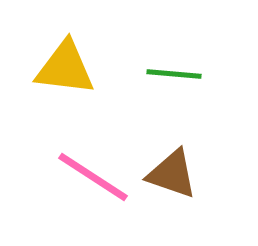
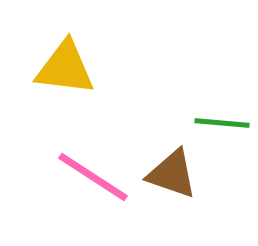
green line: moved 48 px right, 49 px down
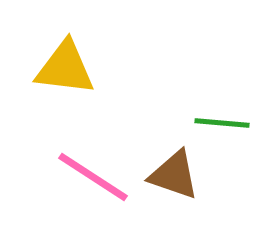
brown triangle: moved 2 px right, 1 px down
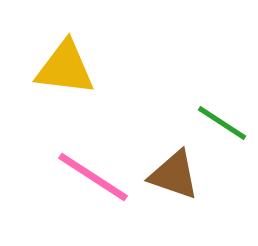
green line: rotated 28 degrees clockwise
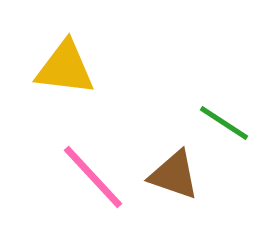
green line: moved 2 px right
pink line: rotated 14 degrees clockwise
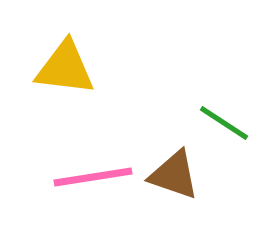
pink line: rotated 56 degrees counterclockwise
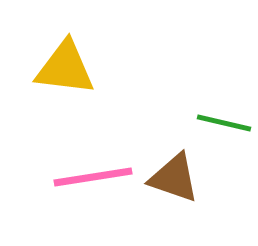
green line: rotated 20 degrees counterclockwise
brown triangle: moved 3 px down
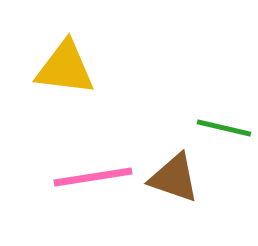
green line: moved 5 px down
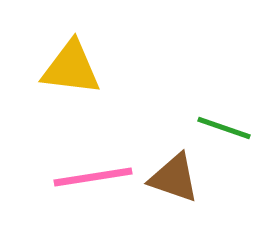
yellow triangle: moved 6 px right
green line: rotated 6 degrees clockwise
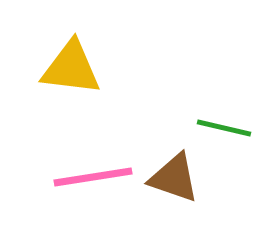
green line: rotated 6 degrees counterclockwise
